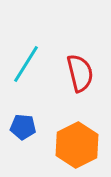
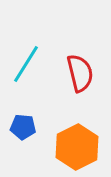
orange hexagon: moved 2 px down
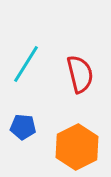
red semicircle: moved 1 px down
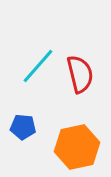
cyan line: moved 12 px right, 2 px down; rotated 9 degrees clockwise
orange hexagon: rotated 15 degrees clockwise
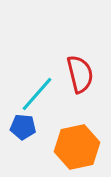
cyan line: moved 1 px left, 28 px down
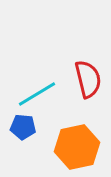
red semicircle: moved 8 px right, 5 px down
cyan line: rotated 18 degrees clockwise
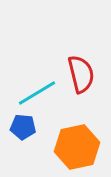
red semicircle: moved 7 px left, 5 px up
cyan line: moved 1 px up
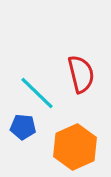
cyan line: rotated 75 degrees clockwise
orange hexagon: moved 2 px left; rotated 12 degrees counterclockwise
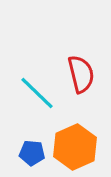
blue pentagon: moved 9 px right, 26 px down
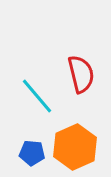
cyan line: moved 3 px down; rotated 6 degrees clockwise
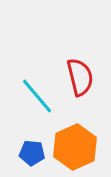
red semicircle: moved 1 px left, 3 px down
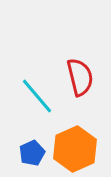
orange hexagon: moved 2 px down
blue pentagon: rotated 30 degrees counterclockwise
